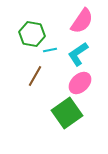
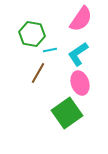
pink semicircle: moved 1 px left, 2 px up
brown line: moved 3 px right, 3 px up
pink ellipse: rotated 65 degrees counterclockwise
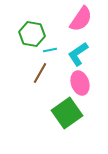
brown line: moved 2 px right
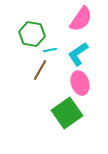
brown line: moved 3 px up
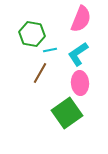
pink semicircle: rotated 12 degrees counterclockwise
brown line: moved 3 px down
pink ellipse: rotated 15 degrees clockwise
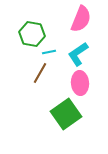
cyan line: moved 1 px left, 2 px down
green square: moved 1 px left, 1 px down
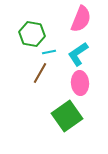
green square: moved 1 px right, 2 px down
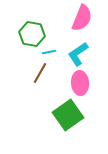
pink semicircle: moved 1 px right, 1 px up
green square: moved 1 px right, 1 px up
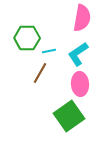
pink semicircle: rotated 12 degrees counterclockwise
green hexagon: moved 5 px left, 4 px down; rotated 10 degrees counterclockwise
cyan line: moved 1 px up
pink ellipse: moved 1 px down
green square: moved 1 px right, 1 px down
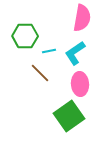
green hexagon: moved 2 px left, 2 px up
cyan L-shape: moved 3 px left, 1 px up
brown line: rotated 75 degrees counterclockwise
